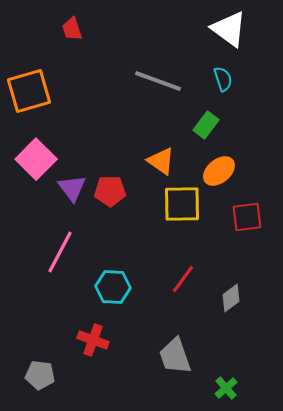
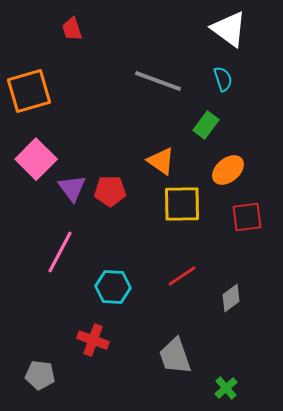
orange ellipse: moved 9 px right, 1 px up
red line: moved 1 px left, 3 px up; rotated 20 degrees clockwise
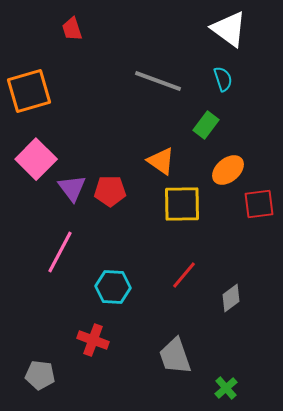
red square: moved 12 px right, 13 px up
red line: moved 2 px right, 1 px up; rotated 16 degrees counterclockwise
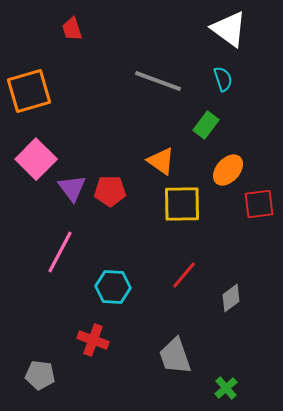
orange ellipse: rotated 8 degrees counterclockwise
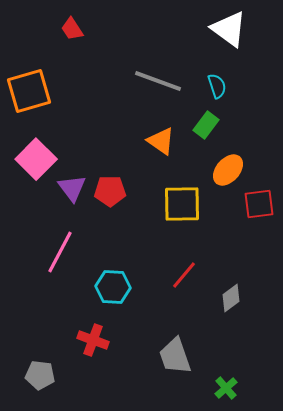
red trapezoid: rotated 15 degrees counterclockwise
cyan semicircle: moved 6 px left, 7 px down
orange triangle: moved 20 px up
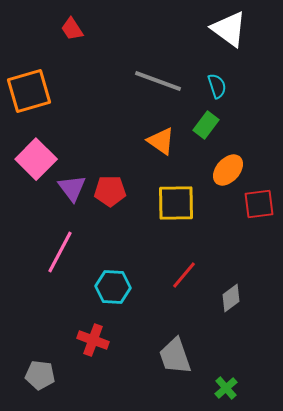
yellow square: moved 6 px left, 1 px up
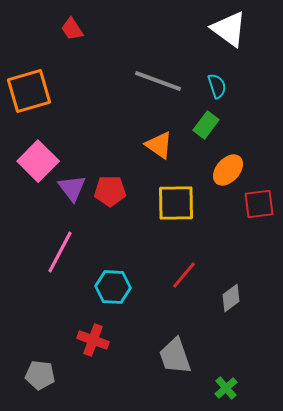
orange triangle: moved 2 px left, 4 px down
pink square: moved 2 px right, 2 px down
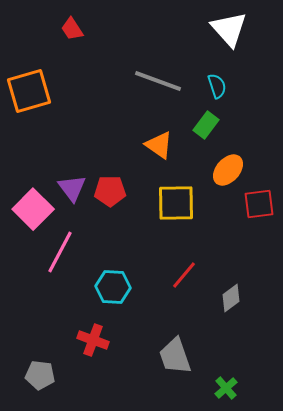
white triangle: rotated 12 degrees clockwise
pink square: moved 5 px left, 48 px down
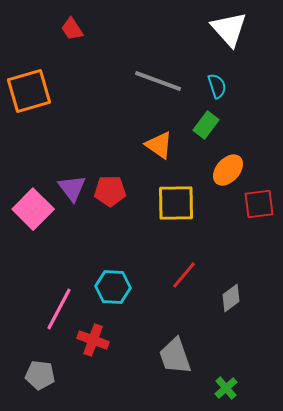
pink line: moved 1 px left, 57 px down
